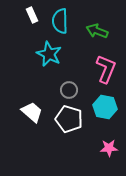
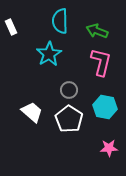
white rectangle: moved 21 px left, 12 px down
cyan star: rotated 15 degrees clockwise
pink L-shape: moved 5 px left, 7 px up; rotated 8 degrees counterclockwise
white pentagon: rotated 16 degrees clockwise
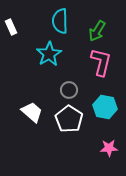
green arrow: rotated 80 degrees counterclockwise
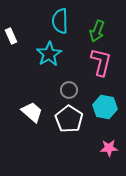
white rectangle: moved 9 px down
green arrow: rotated 10 degrees counterclockwise
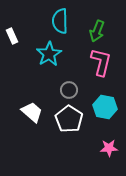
white rectangle: moved 1 px right
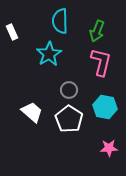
white rectangle: moved 4 px up
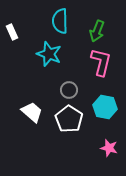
cyan star: rotated 20 degrees counterclockwise
pink star: rotated 18 degrees clockwise
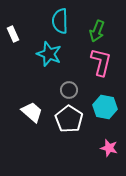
white rectangle: moved 1 px right, 2 px down
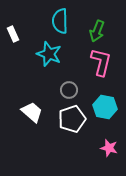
white pentagon: moved 3 px right; rotated 20 degrees clockwise
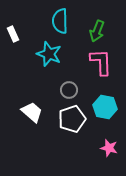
pink L-shape: rotated 16 degrees counterclockwise
